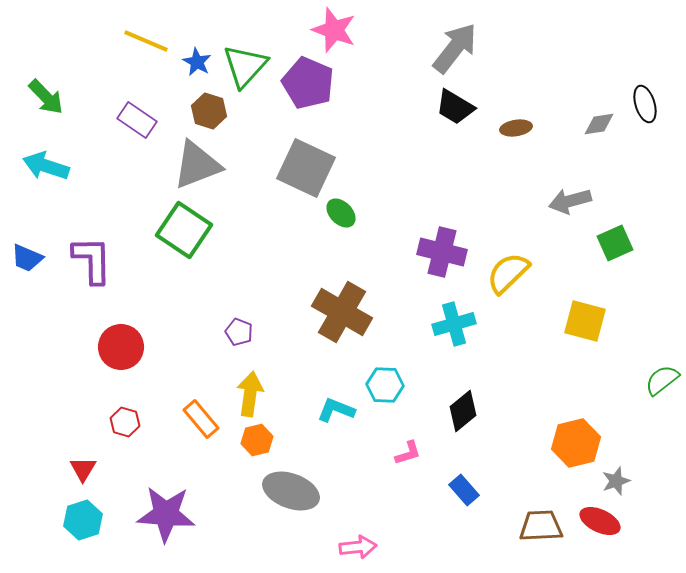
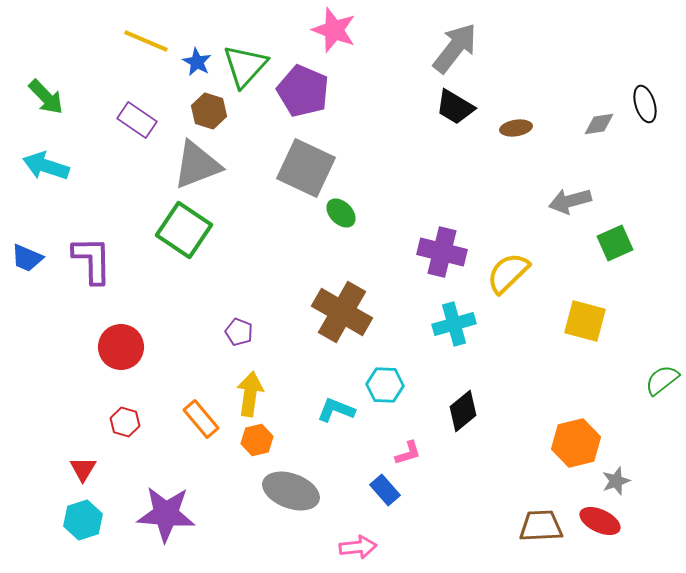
purple pentagon at (308, 83): moved 5 px left, 8 px down
blue rectangle at (464, 490): moved 79 px left
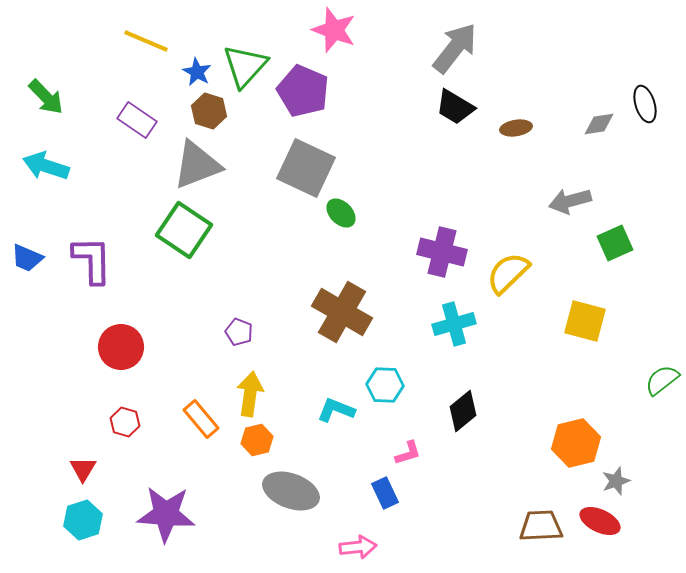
blue star at (197, 62): moved 10 px down
blue rectangle at (385, 490): moved 3 px down; rotated 16 degrees clockwise
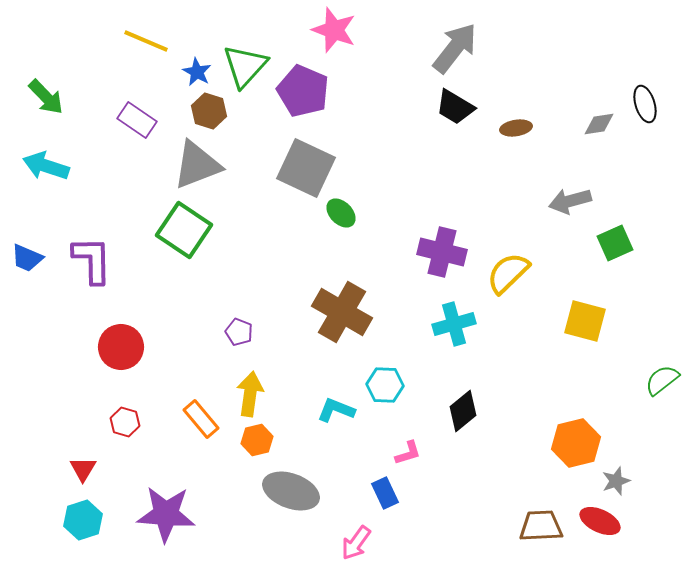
pink arrow at (358, 547): moved 2 px left, 4 px up; rotated 132 degrees clockwise
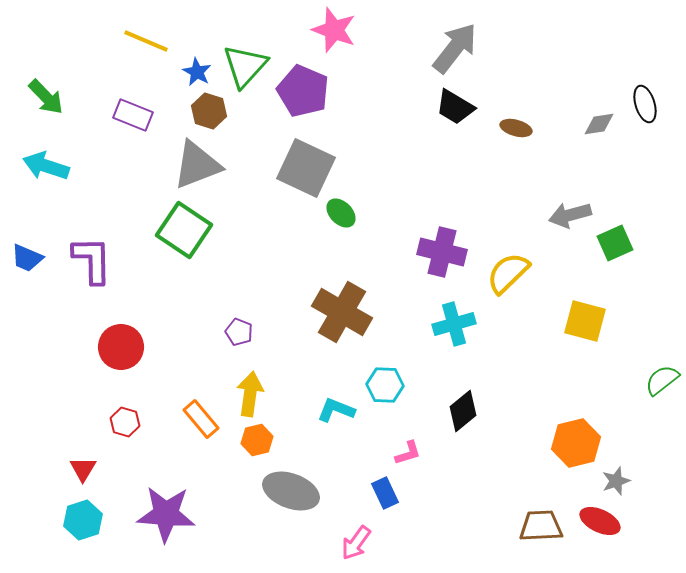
purple rectangle at (137, 120): moved 4 px left, 5 px up; rotated 12 degrees counterclockwise
brown ellipse at (516, 128): rotated 24 degrees clockwise
gray arrow at (570, 201): moved 14 px down
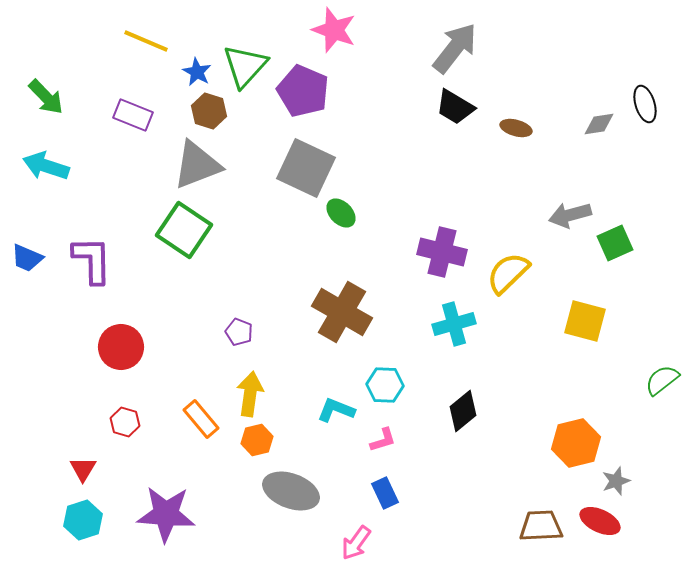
pink L-shape at (408, 453): moved 25 px left, 13 px up
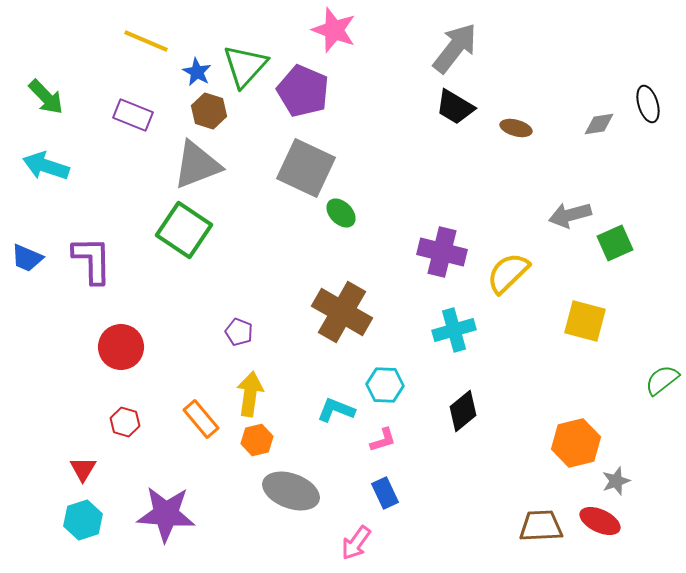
black ellipse at (645, 104): moved 3 px right
cyan cross at (454, 324): moved 6 px down
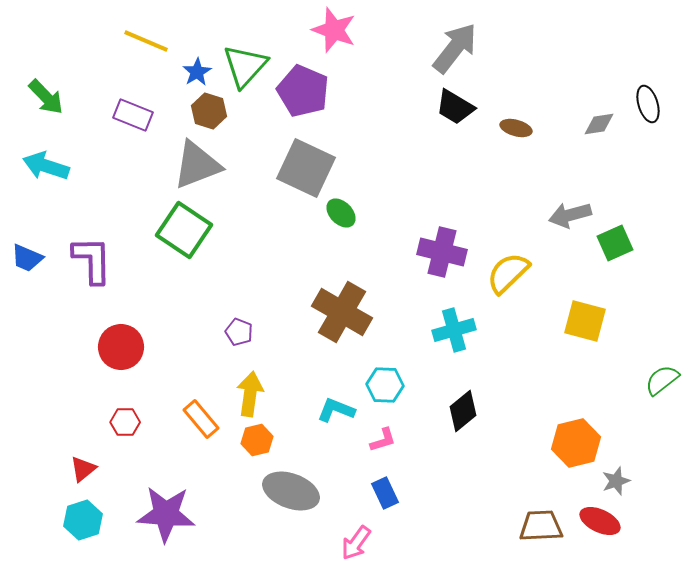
blue star at (197, 72): rotated 12 degrees clockwise
red hexagon at (125, 422): rotated 16 degrees counterclockwise
red triangle at (83, 469): rotated 20 degrees clockwise
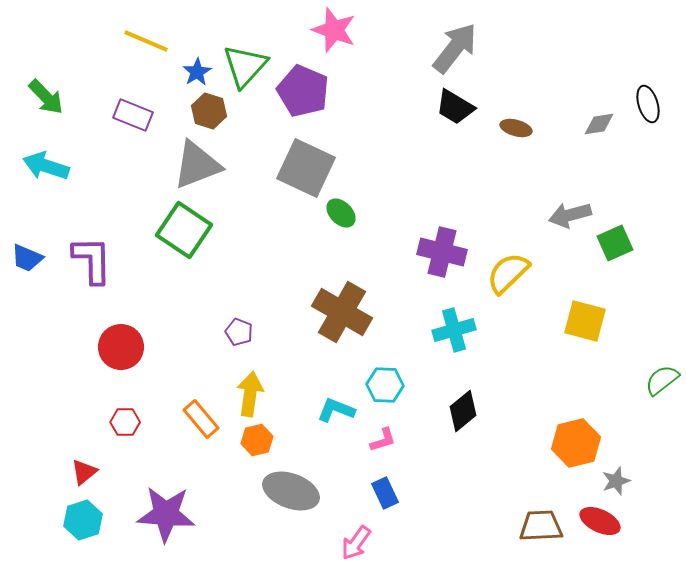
red triangle at (83, 469): moved 1 px right, 3 px down
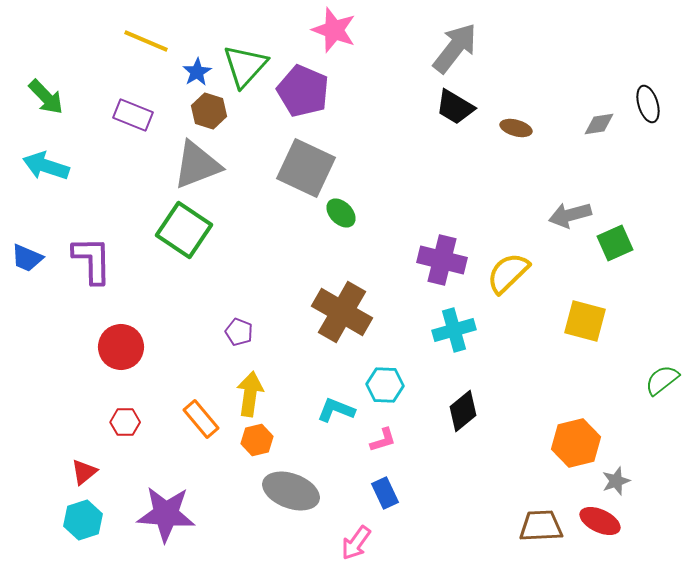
purple cross at (442, 252): moved 8 px down
